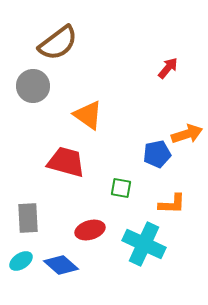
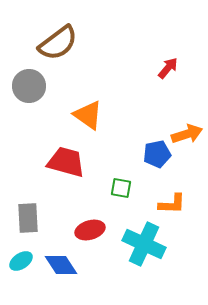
gray circle: moved 4 px left
blue diamond: rotated 16 degrees clockwise
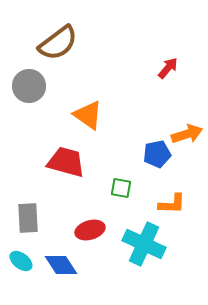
cyan ellipse: rotated 70 degrees clockwise
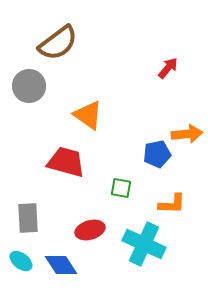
orange arrow: rotated 12 degrees clockwise
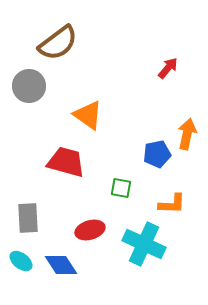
orange arrow: rotated 72 degrees counterclockwise
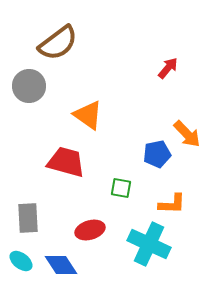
orange arrow: rotated 124 degrees clockwise
cyan cross: moved 5 px right
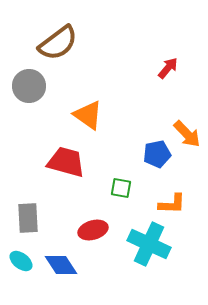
red ellipse: moved 3 px right
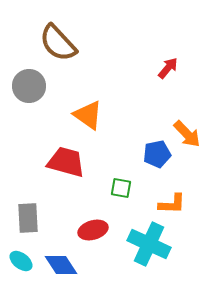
brown semicircle: rotated 84 degrees clockwise
